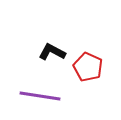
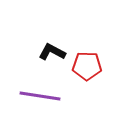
red pentagon: moved 1 px left, 1 px up; rotated 24 degrees counterclockwise
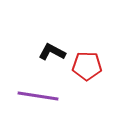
purple line: moved 2 px left
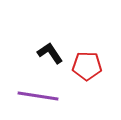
black L-shape: moved 2 px left, 1 px down; rotated 28 degrees clockwise
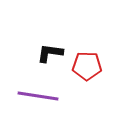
black L-shape: rotated 48 degrees counterclockwise
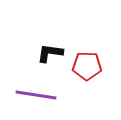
purple line: moved 2 px left, 1 px up
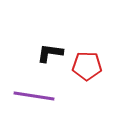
purple line: moved 2 px left, 1 px down
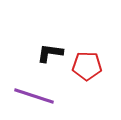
purple line: rotated 9 degrees clockwise
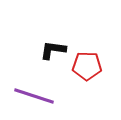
black L-shape: moved 3 px right, 3 px up
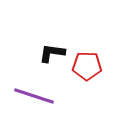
black L-shape: moved 1 px left, 3 px down
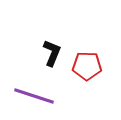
black L-shape: rotated 104 degrees clockwise
